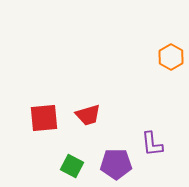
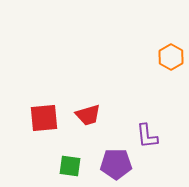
purple L-shape: moved 5 px left, 8 px up
green square: moved 2 px left; rotated 20 degrees counterclockwise
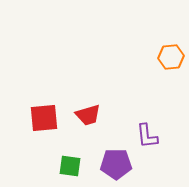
orange hexagon: rotated 25 degrees clockwise
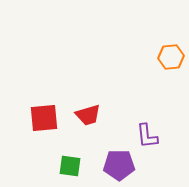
purple pentagon: moved 3 px right, 1 px down
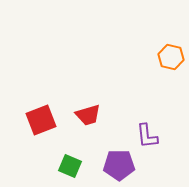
orange hexagon: rotated 20 degrees clockwise
red square: moved 3 px left, 2 px down; rotated 16 degrees counterclockwise
green square: rotated 15 degrees clockwise
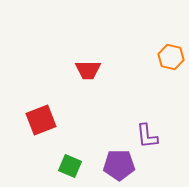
red trapezoid: moved 45 px up; rotated 16 degrees clockwise
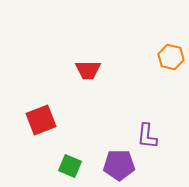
purple L-shape: rotated 12 degrees clockwise
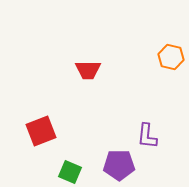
red square: moved 11 px down
green square: moved 6 px down
